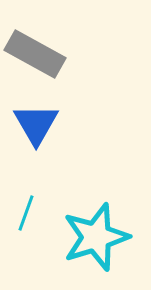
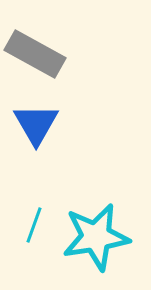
cyan line: moved 8 px right, 12 px down
cyan star: rotated 8 degrees clockwise
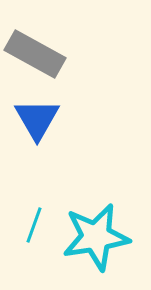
blue triangle: moved 1 px right, 5 px up
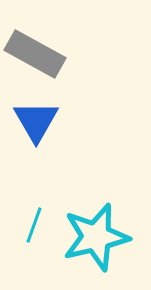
blue triangle: moved 1 px left, 2 px down
cyan star: rotated 4 degrees counterclockwise
